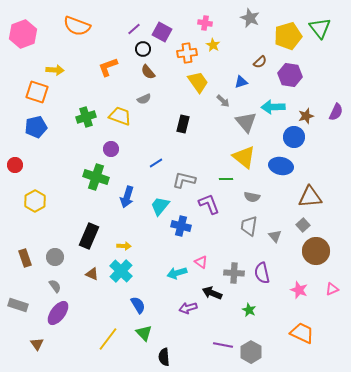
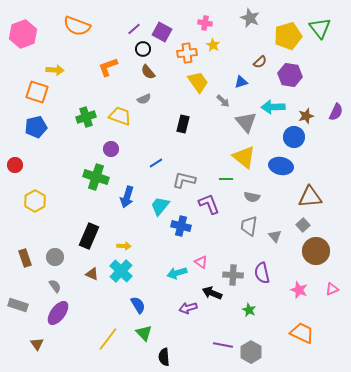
gray cross at (234, 273): moved 1 px left, 2 px down
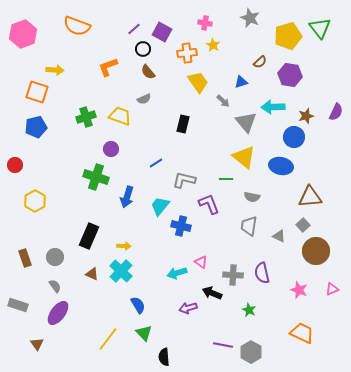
gray triangle at (275, 236): moved 4 px right; rotated 24 degrees counterclockwise
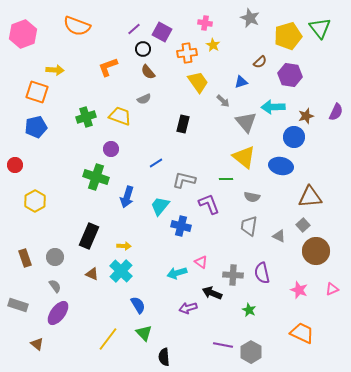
brown triangle at (37, 344): rotated 16 degrees counterclockwise
